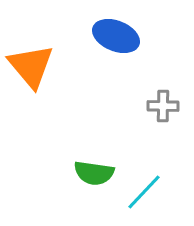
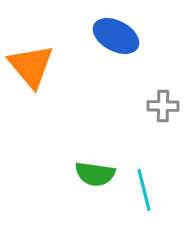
blue ellipse: rotated 6 degrees clockwise
green semicircle: moved 1 px right, 1 px down
cyan line: moved 2 px up; rotated 57 degrees counterclockwise
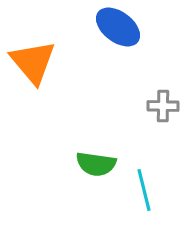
blue ellipse: moved 2 px right, 9 px up; rotated 9 degrees clockwise
orange triangle: moved 2 px right, 4 px up
green semicircle: moved 1 px right, 10 px up
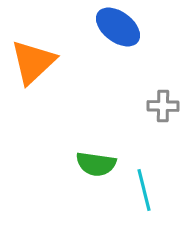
orange triangle: rotated 27 degrees clockwise
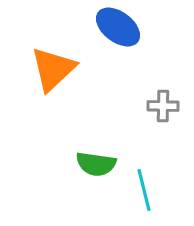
orange triangle: moved 20 px right, 7 px down
